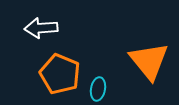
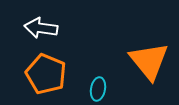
white arrow: rotated 12 degrees clockwise
orange pentagon: moved 14 px left
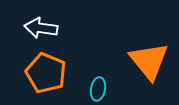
orange pentagon: moved 1 px up
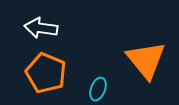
orange triangle: moved 3 px left, 1 px up
cyan ellipse: rotated 10 degrees clockwise
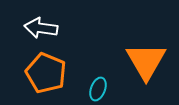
orange triangle: moved 1 px down; rotated 9 degrees clockwise
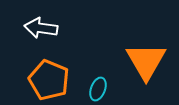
orange pentagon: moved 3 px right, 7 px down
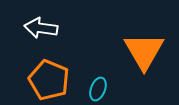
orange triangle: moved 2 px left, 10 px up
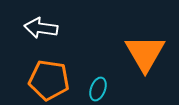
orange triangle: moved 1 px right, 2 px down
orange pentagon: rotated 15 degrees counterclockwise
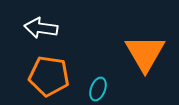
orange pentagon: moved 4 px up
